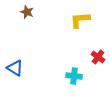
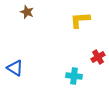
red cross: rotated 24 degrees clockwise
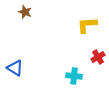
brown star: moved 2 px left
yellow L-shape: moved 7 px right, 5 px down
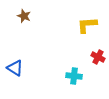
brown star: moved 1 px left, 4 px down
red cross: rotated 32 degrees counterclockwise
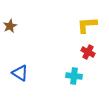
brown star: moved 14 px left, 10 px down; rotated 24 degrees clockwise
red cross: moved 10 px left, 5 px up
blue triangle: moved 5 px right, 5 px down
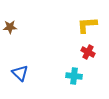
brown star: moved 1 px down; rotated 24 degrees clockwise
blue triangle: rotated 12 degrees clockwise
